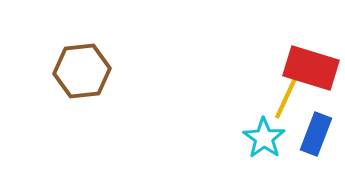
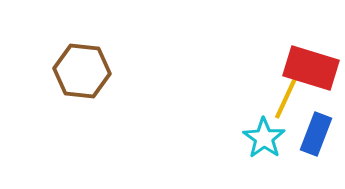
brown hexagon: rotated 12 degrees clockwise
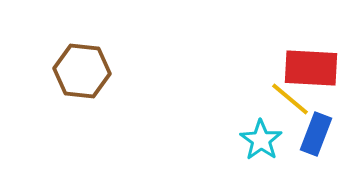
red rectangle: rotated 14 degrees counterclockwise
yellow line: moved 4 px right, 1 px down; rotated 75 degrees counterclockwise
cyan star: moved 3 px left, 2 px down
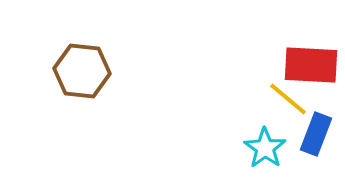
red rectangle: moved 3 px up
yellow line: moved 2 px left
cyan star: moved 4 px right, 8 px down
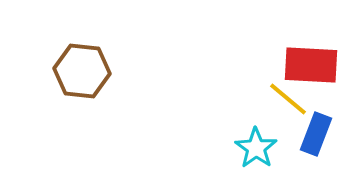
cyan star: moved 9 px left
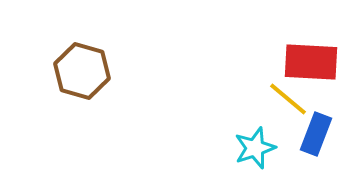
red rectangle: moved 3 px up
brown hexagon: rotated 10 degrees clockwise
cyan star: moved 1 px left; rotated 18 degrees clockwise
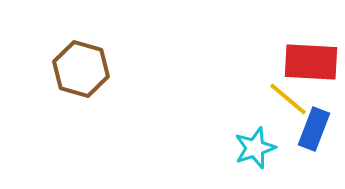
brown hexagon: moved 1 px left, 2 px up
blue rectangle: moved 2 px left, 5 px up
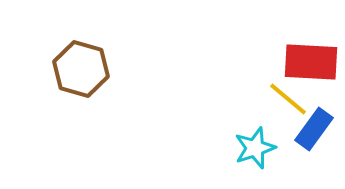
blue rectangle: rotated 15 degrees clockwise
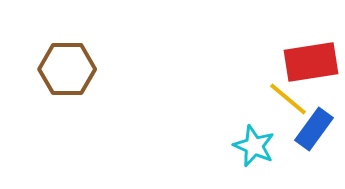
red rectangle: rotated 12 degrees counterclockwise
brown hexagon: moved 14 px left; rotated 16 degrees counterclockwise
cyan star: moved 1 px left, 2 px up; rotated 30 degrees counterclockwise
